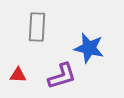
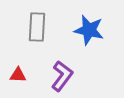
blue star: moved 18 px up
purple L-shape: rotated 36 degrees counterclockwise
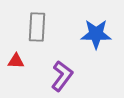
blue star: moved 7 px right, 4 px down; rotated 12 degrees counterclockwise
red triangle: moved 2 px left, 14 px up
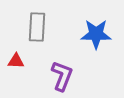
purple L-shape: rotated 16 degrees counterclockwise
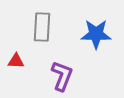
gray rectangle: moved 5 px right
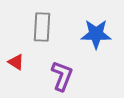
red triangle: moved 1 px down; rotated 30 degrees clockwise
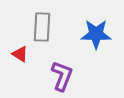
red triangle: moved 4 px right, 8 px up
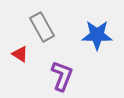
gray rectangle: rotated 32 degrees counterclockwise
blue star: moved 1 px right, 1 px down
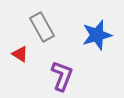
blue star: rotated 16 degrees counterclockwise
